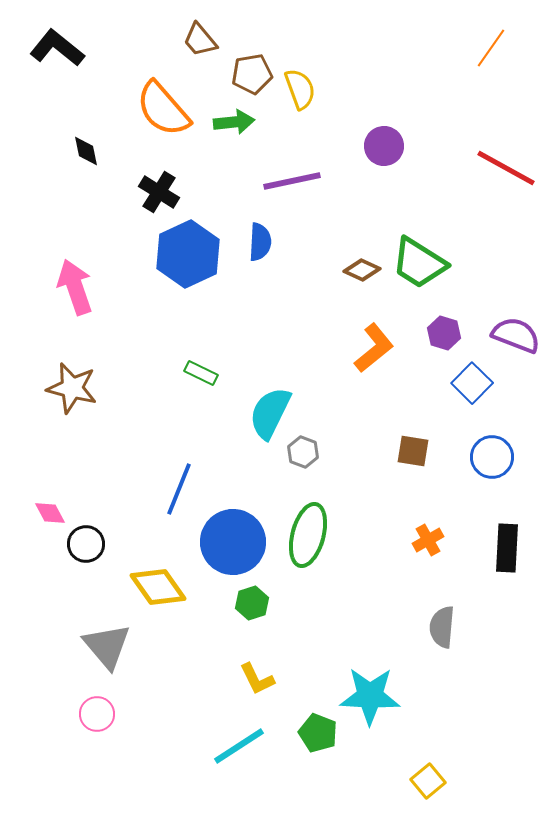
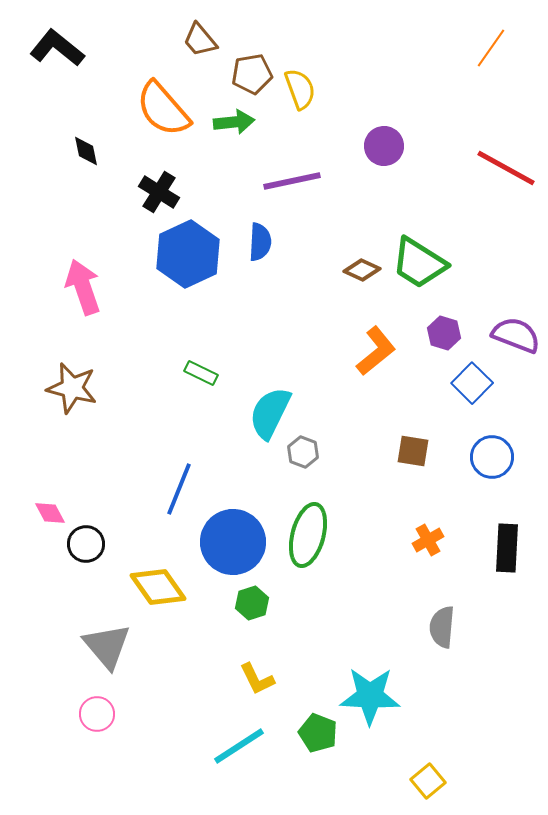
pink arrow at (75, 287): moved 8 px right
orange L-shape at (374, 348): moved 2 px right, 3 px down
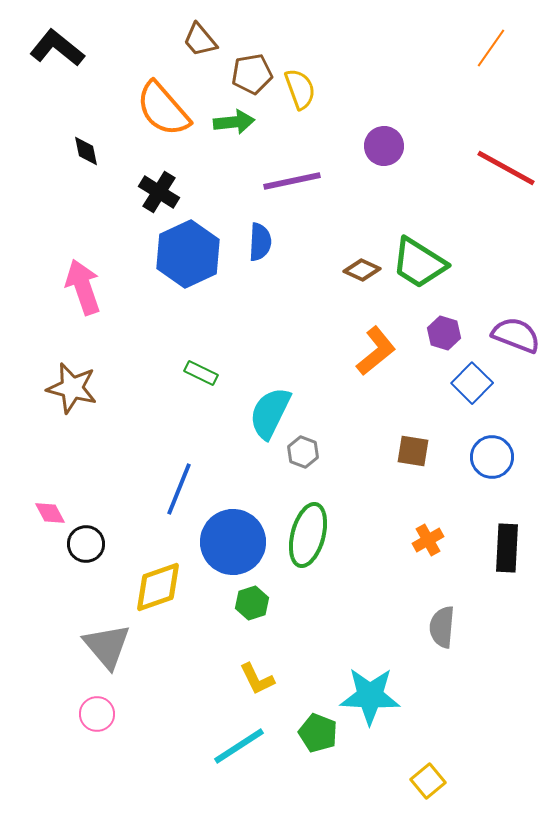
yellow diamond at (158, 587): rotated 74 degrees counterclockwise
